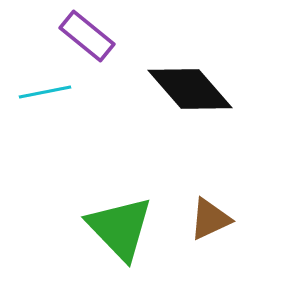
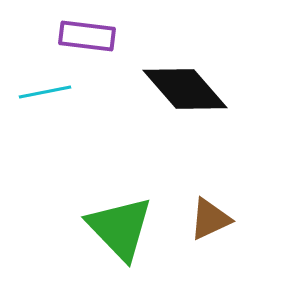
purple rectangle: rotated 32 degrees counterclockwise
black diamond: moved 5 px left
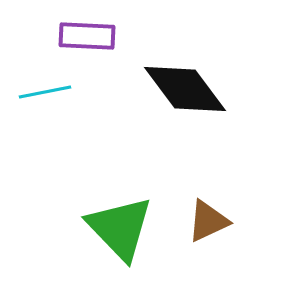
purple rectangle: rotated 4 degrees counterclockwise
black diamond: rotated 4 degrees clockwise
brown triangle: moved 2 px left, 2 px down
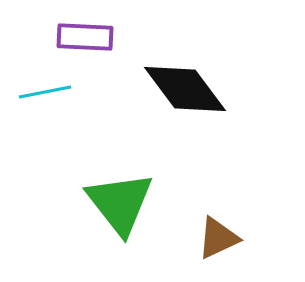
purple rectangle: moved 2 px left, 1 px down
brown triangle: moved 10 px right, 17 px down
green triangle: moved 25 px up; rotated 6 degrees clockwise
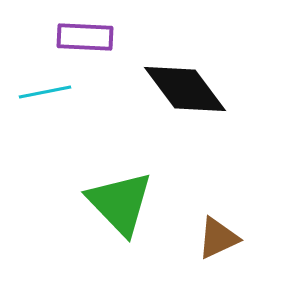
green triangle: rotated 6 degrees counterclockwise
